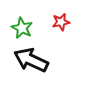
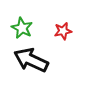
red star: moved 2 px right, 9 px down
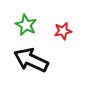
green star: moved 4 px right, 3 px up
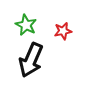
black arrow: rotated 92 degrees counterclockwise
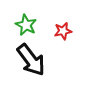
black arrow: rotated 60 degrees counterclockwise
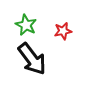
black arrow: moved 1 px right, 1 px up
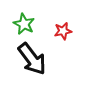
green star: moved 2 px left, 1 px up
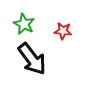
red star: rotated 18 degrees clockwise
